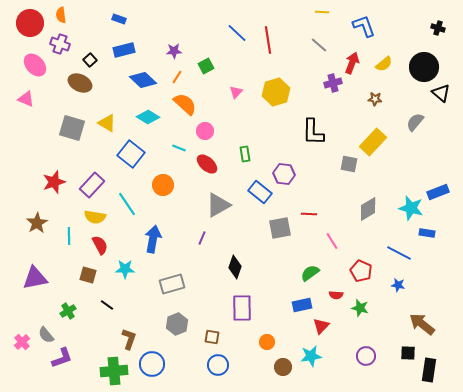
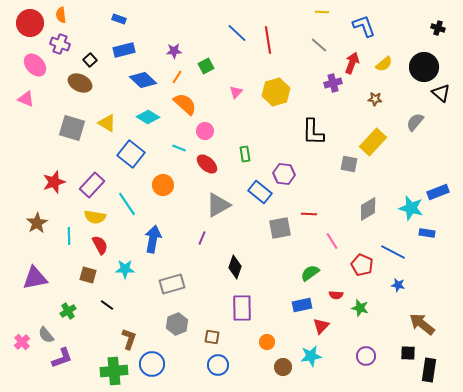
blue line at (399, 253): moved 6 px left, 1 px up
red pentagon at (361, 271): moved 1 px right, 6 px up
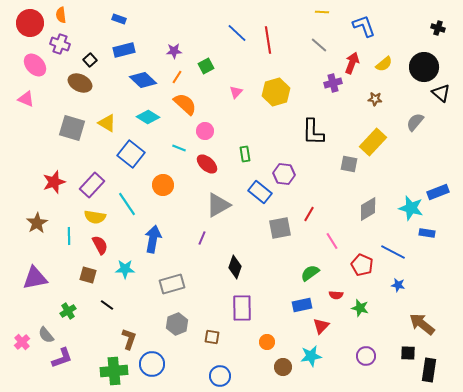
red line at (309, 214): rotated 63 degrees counterclockwise
blue circle at (218, 365): moved 2 px right, 11 px down
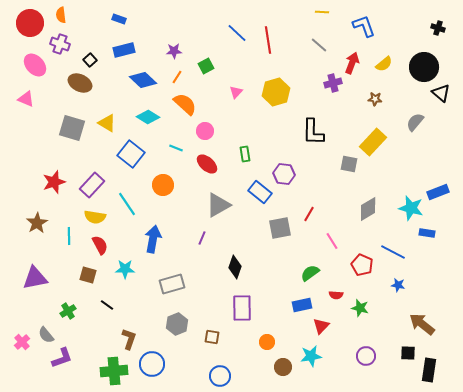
cyan line at (179, 148): moved 3 px left
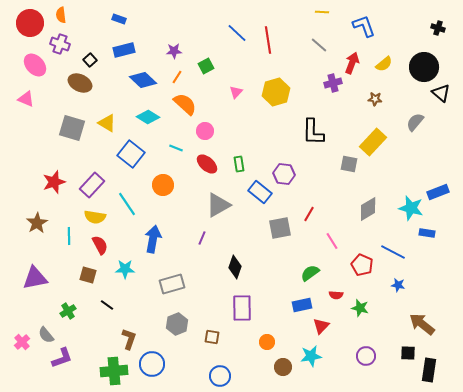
green rectangle at (245, 154): moved 6 px left, 10 px down
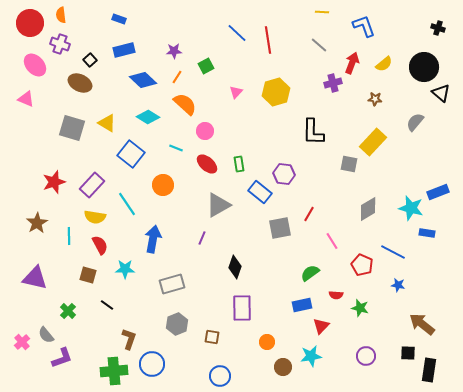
purple triangle at (35, 278): rotated 24 degrees clockwise
green cross at (68, 311): rotated 14 degrees counterclockwise
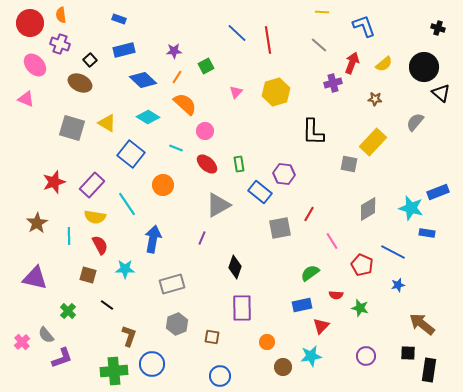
blue star at (398, 285): rotated 24 degrees counterclockwise
brown L-shape at (129, 339): moved 3 px up
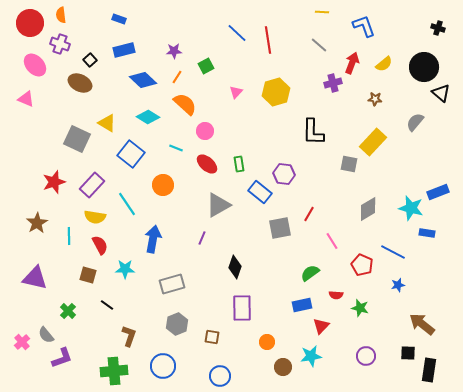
gray square at (72, 128): moved 5 px right, 11 px down; rotated 8 degrees clockwise
blue circle at (152, 364): moved 11 px right, 2 px down
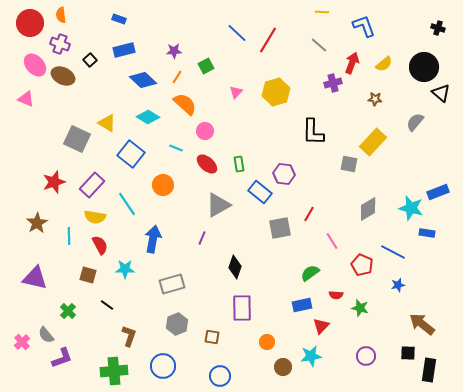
red line at (268, 40): rotated 40 degrees clockwise
brown ellipse at (80, 83): moved 17 px left, 7 px up
